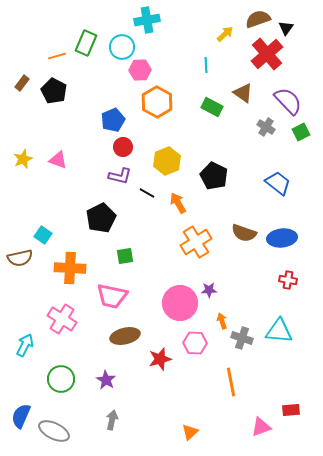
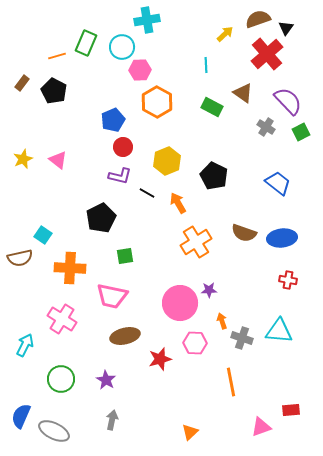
pink triangle at (58, 160): rotated 18 degrees clockwise
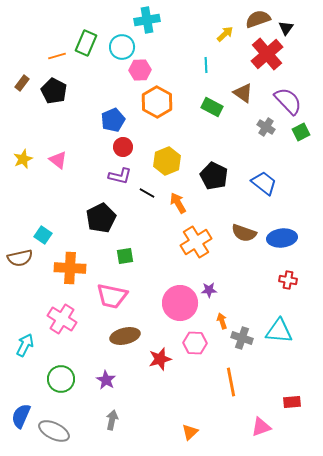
blue trapezoid at (278, 183): moved 14 px left
red rectangle at (291, 410): moved 1 px right, 8 px up
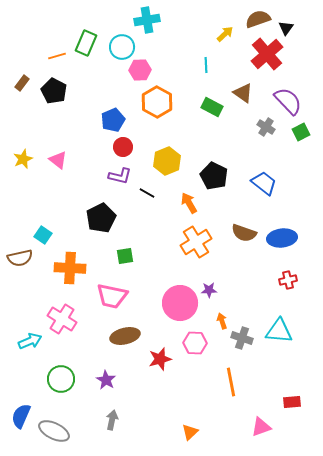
orange arrow at (178, 203): moved 11 px right
red cross at (288, 280): rotated 24 degrees counterclockwise
cyan arrow at (25, 345): moved 5 px right, 4 px up; rotated 40 degrees clockwise
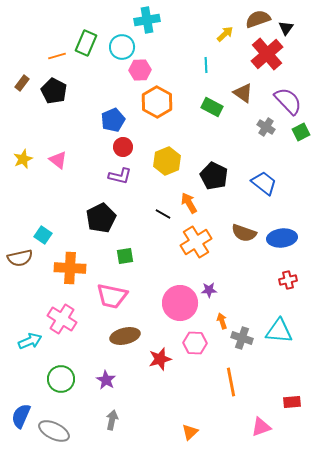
black line at (147, 193): moved 16 px right, 21 px down
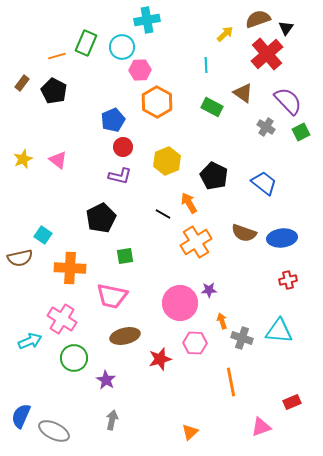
green circle at (61, 379): moved 13 px right, 21 px up
red rectangle at (292, 402): rotated 18 degrees counterclockwise
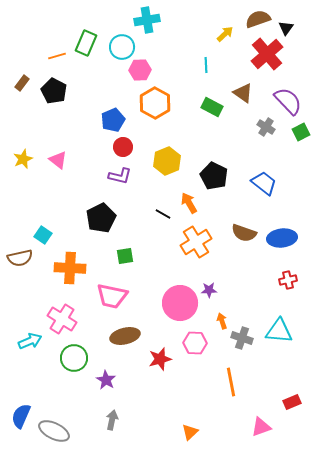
orange hexagon at (157, 102): moved 2 px left, 1 px down
